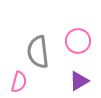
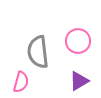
pink semicircle: moved 2 px right
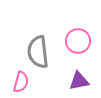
purple triangle: rotated 20 degrees clockwise
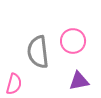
pink circle: moved 5 px left
pink semicircle: moved 7 px left, 2 px down
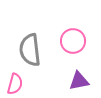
gray semicircle: moved 8 px left, 2 px up
pink semicircle: moved 1 px right
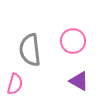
purple triangle: rotated 40 degrees clockwise
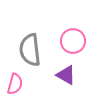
purple triangle: moved 13 px left, 6 px up
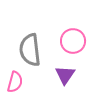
purple triangle: moved 1 px left; rotated 35 degrees clockwise
pink semicircle: moved 2 px up
